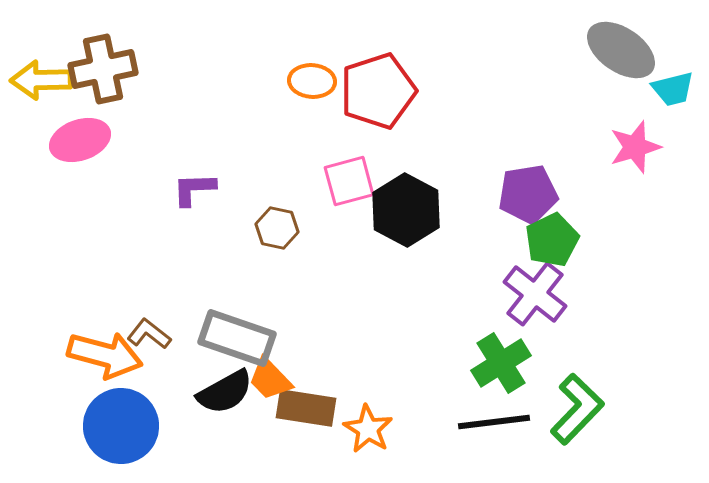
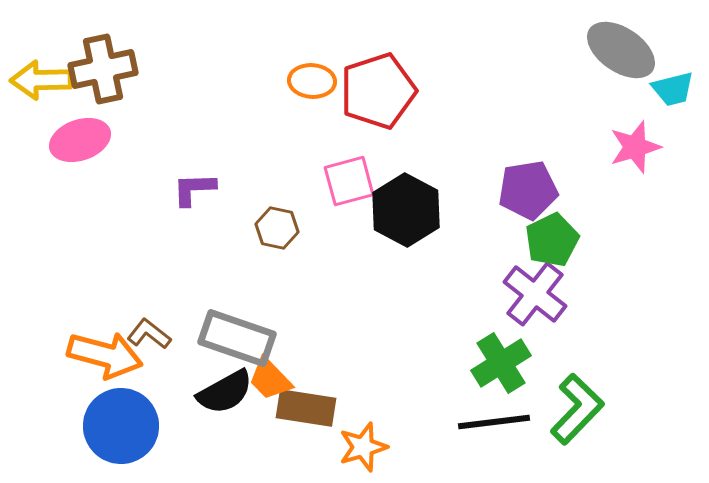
purple pentagon: moved 4 px up
orange star: moved 5 px left, 18 px down; rotated 24 degrees clockwise
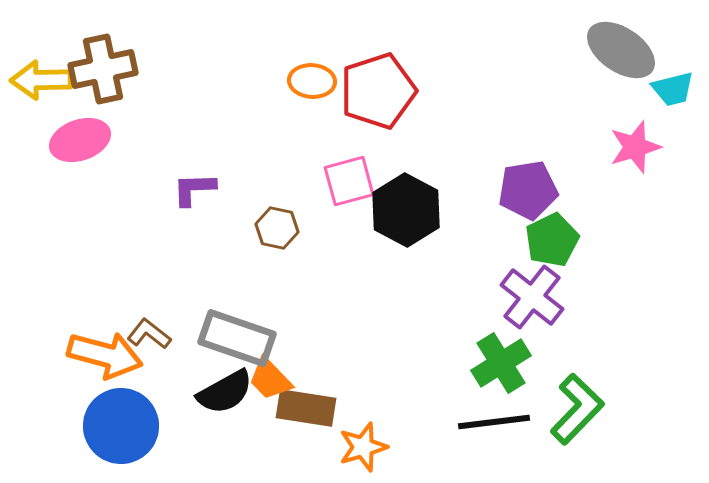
purple cross: moved 3 px left, 3 px down
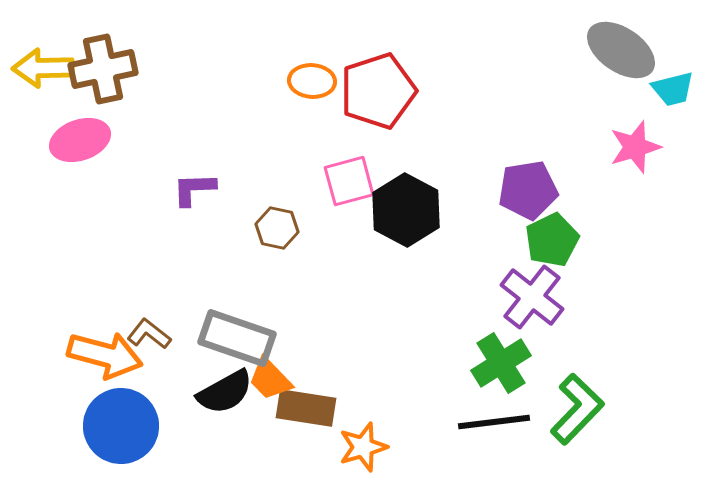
yellow arrow: moved 2 px right, 12 px up
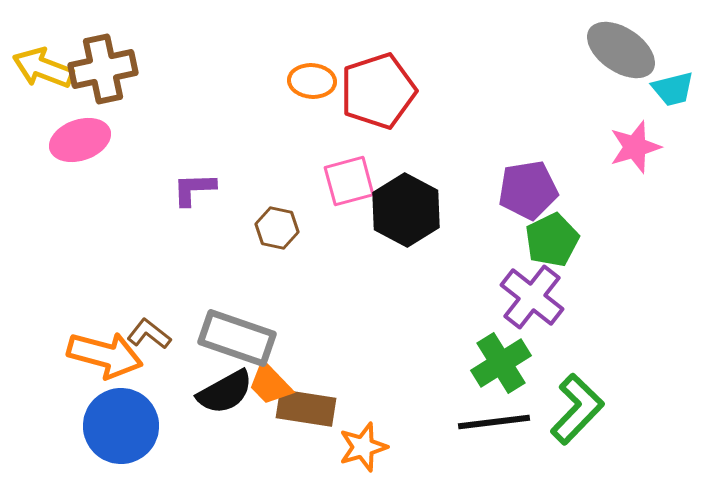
yellow arrow: rotated 22 degrees clockwise
orange trapezoid: moved 5 px down
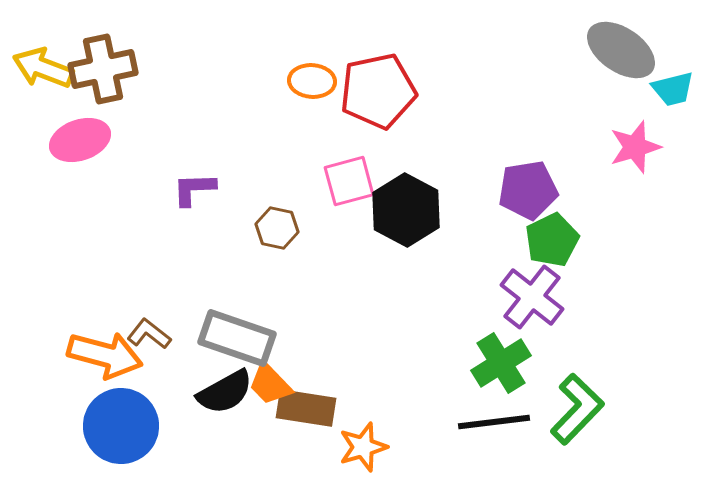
red pentagon: rotated 6 degrees clockwise
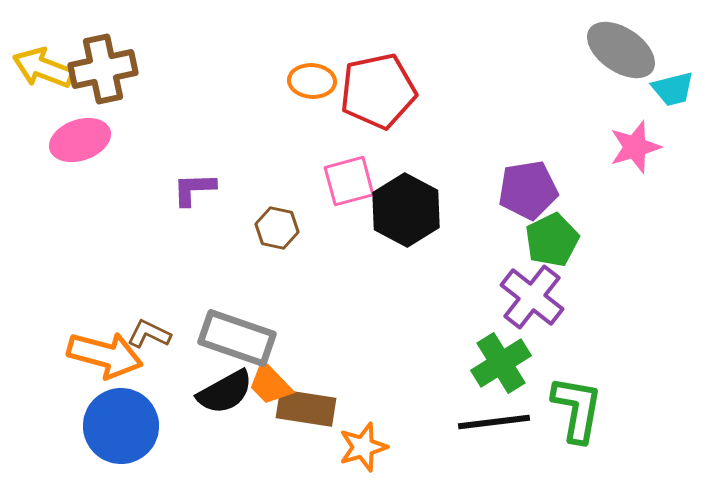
brown L-shape: rotated 12 degrees counterclockwise
green L-shape: rotated 34 degrees counterclockwise
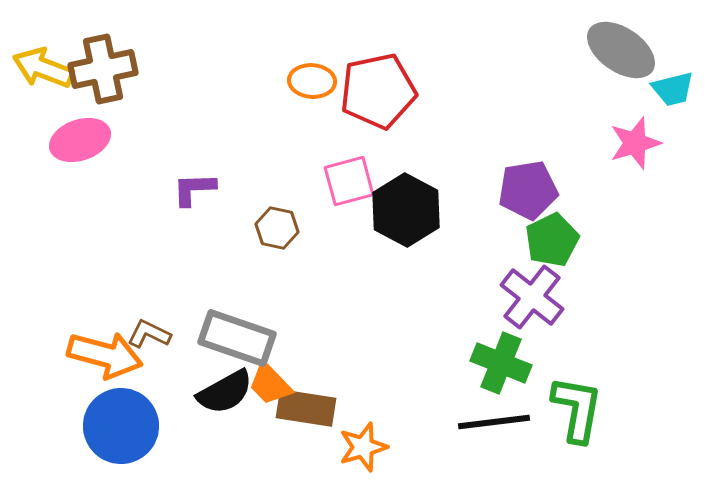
pink star: moved 4 px up
green cross: rotated 36 degrees counterclockwise
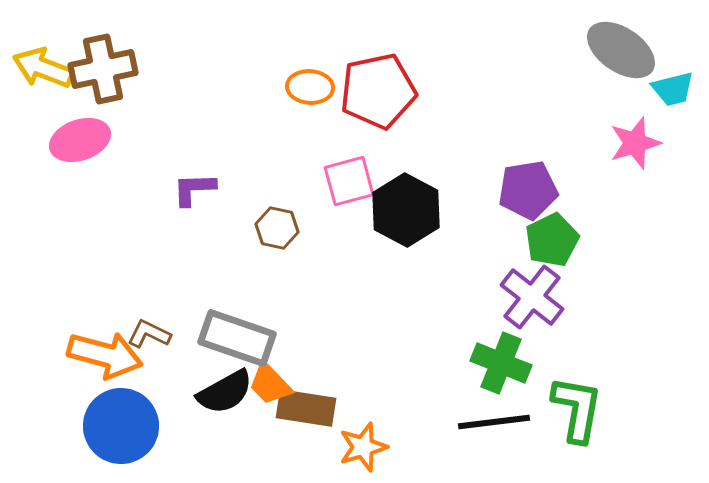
orange ellipse: moved 2 px left, 6 px down
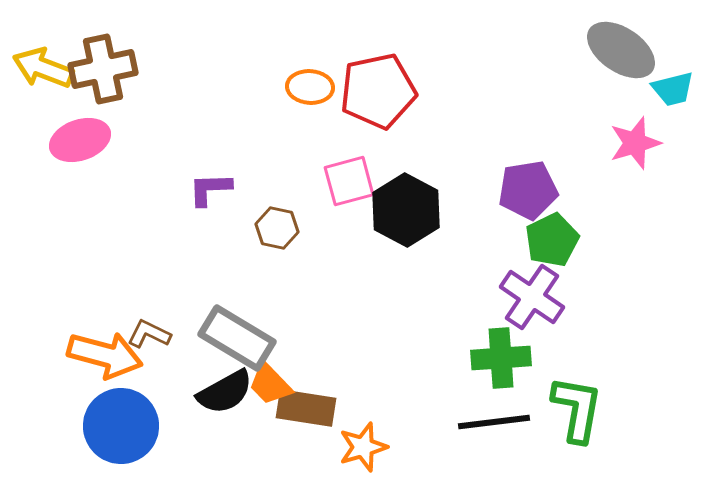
purple L-shape: moved 16 px right
purple cross: rotated 4 degrees counterclockwise
gray rectangle: rotated 12 degrees clockwise
green cross: moved 5 px up; rotated 26 degrees counterclockwise
